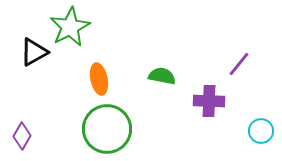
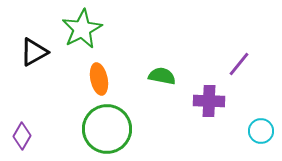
green star: moved 12 px right, 2 px down
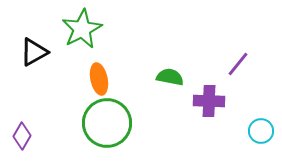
purple line: moved 1 px left
green semicircle: moved 8 px right, 1 px down
green circle: moved 6 px up
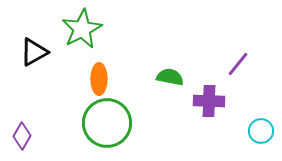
orange ellipse: rotated 12 degrees clockwise
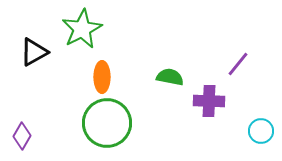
orange ellipse: moved 3 px right, 2 px up
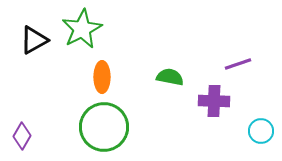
black triangle: moved 12 px up
purple line: rotated 32 degrees clockwise
purple cross: moved 5 px right
green circle: moved 3 px left, 4 px down
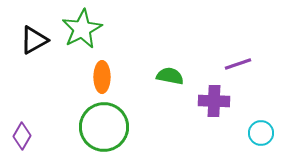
green semicircle: moved 1 px up
cyan circle: moved 2 px down
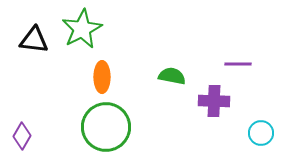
black triangle: rotated 36 degrees clockwise
purple line: rotated 20 degrees clockwise
green semicircle: moved 2 px right
green circle: moved 2 px right
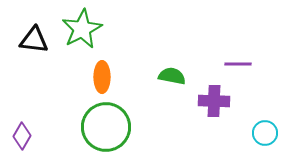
cyan circle: moved 4 px right
